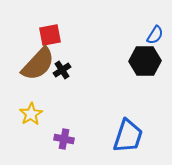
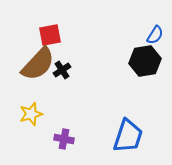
black hexagon: rotated 8 degrees counterclockwise
yellow star: rotated 15 degrees clockwise
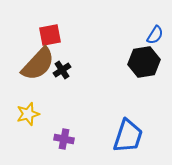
black hexagon: moved 1 px left, 1 px down
yellow star: moved 3 px left
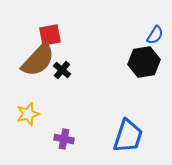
brown semicircle: moved 4 px up
black cross: rotated 18 degrees counterclockwise
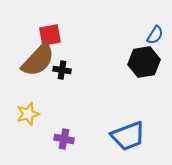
black cross: rotated 30 degrees counterclockwise
blue trapezoid: rotated 51 degrees clockwise
